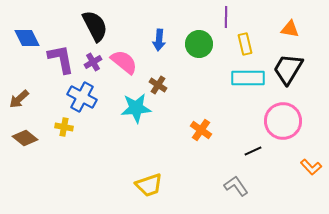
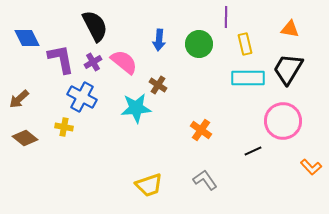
gray L-shape: moved 31 px left, 6 px up
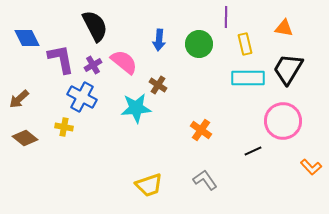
orange triangle: moved 6 px left, 1 px up
purple cross: moved 3 px down
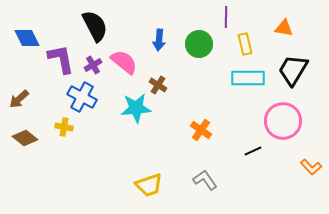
black trapezoid: moved 5 px right, 1 px down
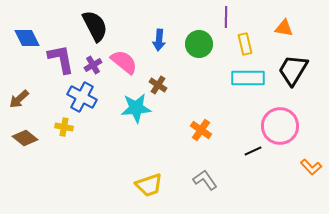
pink circle: moved 3 px left, 5 px down
